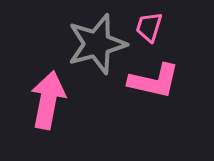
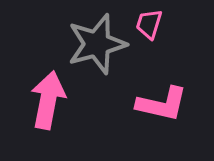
pink trapezoid: moved 3 px up
pink L-shape: moved 8 px right, 23 px down
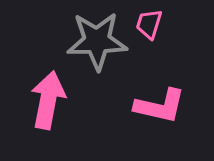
gray star: moved 3 px up; rotated 14 degrees clockwise
pink L-shape: moved 2 px left, 2 px down
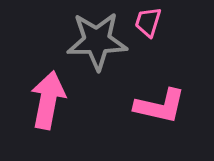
pink trapezoid: moved 1 px left, 2 px up
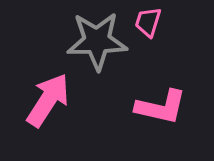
pink arrow: rotated 22 degrees clockwise
pink L-shape: moved 1 px right, 1 px down
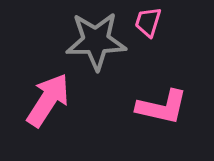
gray star: moved 1 px left
pink L-shape: moved 1 px right
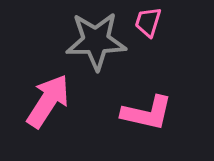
pink arrow: moved 1 px down
pink L-shape: moved 15 px left, 6 px down
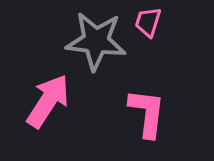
gray star: rotated 8 degrees clockwise
pink L-shape: rotated 96 degrees counterclockwise
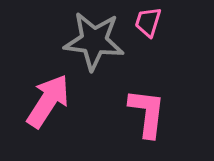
gray star: moved 2 px left
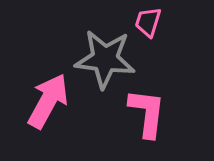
gray star: moved 11 px right, 18 px down
pink arrow: rotated 4 degrees counterclockwise
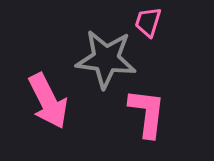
gray star: moved 1 px right
pink arrow: rotated 124 degrees clockwise
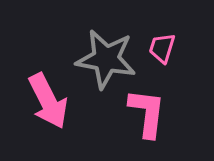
pink trapezoid: moved 14 px right, 26 px down
gray star: rotated 4 degrees clockwise
